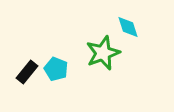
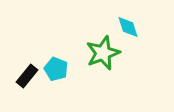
black rectangle: moved 4 px down
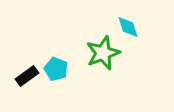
black rectangle: rotated 15 degrees clockwise
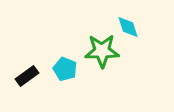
green star: moved 1 px left, 2 px up; rotated 20 degrees clockwise
cyan pentagon: moved 9 px right
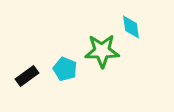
cyan diamond: moved 3 px right; rotated 10 degrees clockwise
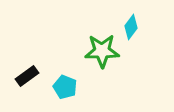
cyan diamond: rotated 45 degrees clockwise
cyan pentagon: moved 18 px down
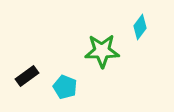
cyan diamond: moved 9 px right
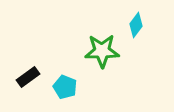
cyan diamond: moved 4 px left, 2 px up
black rectangle: moved 1 px right, 1 px down
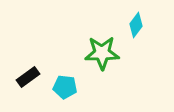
green star: moved 2 px down
cyan pentagon: rotated 15 degrees counterclockwise
